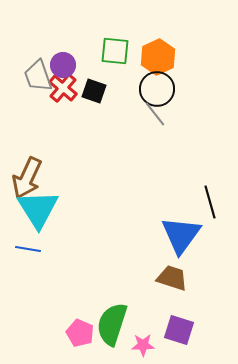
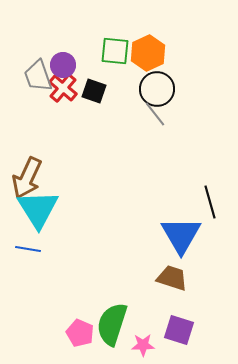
orange hexagon: moved 10 px left, 4 px up
blue triangle: rotated 6 degrees counterclockwise
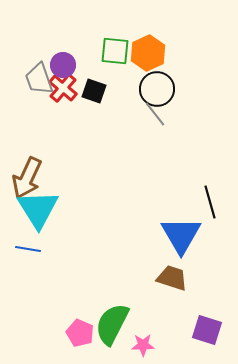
gray trapezoid: moved 1 px right, 3 px down
green semicircle: rotated 9 degrees clockwise
purple square: moved 28 px right
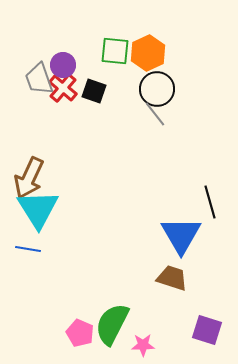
brown arrow: moved 2 px right
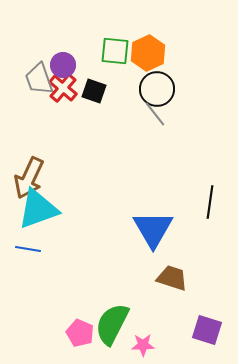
black line: rotated 24 degrees clockwise
cyan triangle: rotated 42 degrees clockwise
blue triangle: moved 28 px left, 6 px up
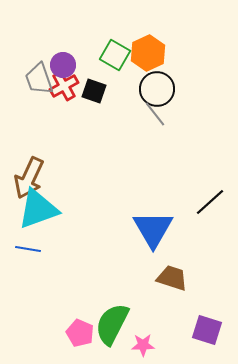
green square: moved 4 px down; rotated 24 degrees clockwise
red cross: moved 1 px right, 2 px up; rotated 20 degrees clockwise
black line: rotated 40 degrees clockwise
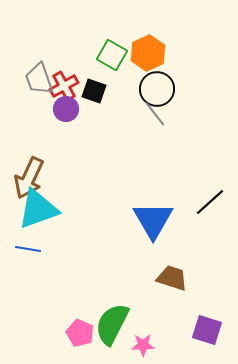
green square: moved 3 px left
purple circle: moved 3 px right, 44 px down
blue triangle: moved 9 px up
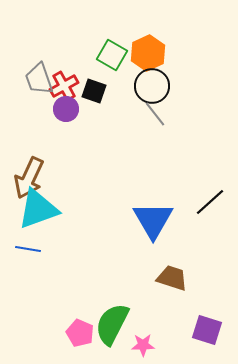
black circle: moved 5 px left, 3 px up
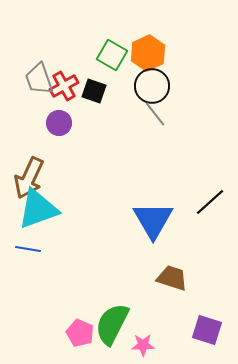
purple circle: moved 7 px left, 14 px down
